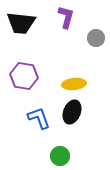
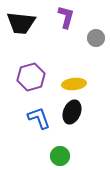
purple hexagon: moved 7 px right, 1 px down; rotated 24 degrees counterclockwise
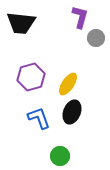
purple L-shape: moved 14 px right
yellow ellipse: moved 6 px left; rotated 50 degrees counterclockwise
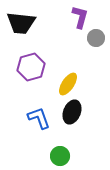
purple hexagon: moved 10 px up
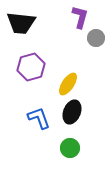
green circle: moved 10 px right, 8 px up
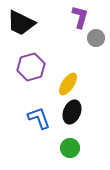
black trapezoid: rotated 20 degrees clockwise
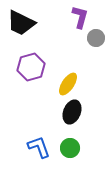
blue L-shape: moved 29 px down
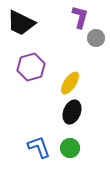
yellow ellipse: moved 2 px right, 1 px up
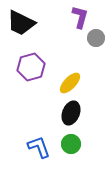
yellow ellipse: rotated 10 degrees clockwise
black ellipse: moved 1 px left, 1 px down
green circle: moved 1 px right, 4 px up
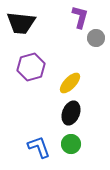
black trapezoid: rotated 20 degrees counterclockwise
